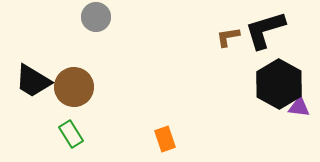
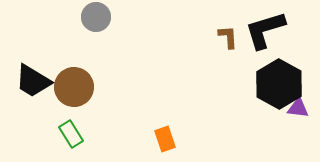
brown L-shape: rotated 95 degrees clockwise
purple triangle: moved 1 px left, 1 px down
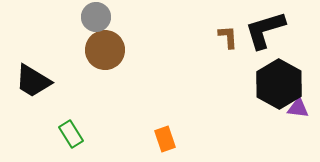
brown circle: moved 31 px right, 37 px up
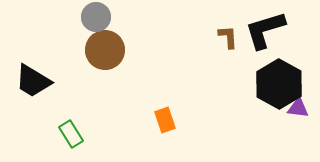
orange rectangle: moved 19 px up
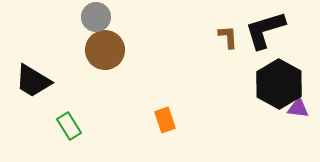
green rectangle: moved 2 px left, 8 px up
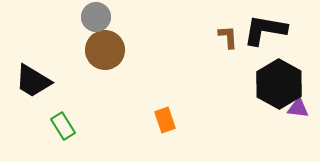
black L-shape: rotated 27 degrees clockwise
green rectangle: moved 6 px left
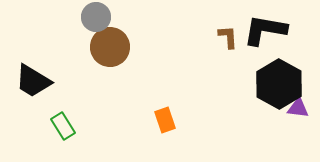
brown circle: moved 5 px right, 3 px up
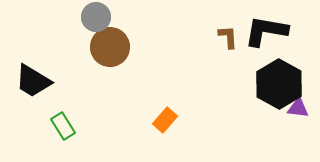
black L-shape: moved 1 px right, 1 px down
orange rectangle: rotated 60 degrees clockwise
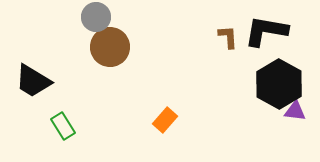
purple triangle: moved 3 px left, 3 px down
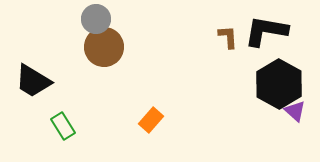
gray circle: moved 2 px down
brown circle: moved 6 px left
purple triangle: rotated 35 degrees clockwise
orange rectangle: moved 14 px left
